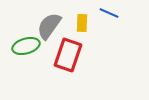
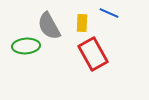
gray semicircle: rotated 64 degrees counterclockwise
green ellipse: rotated 12 degrees clockwise
red rectangle: moved 25 px right, 1 px up; rotated 48 degrees counterclockwise
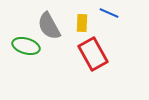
green ellipse: rotated 20 degrees clockwise
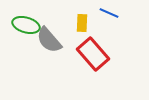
gray semicircle: moved 14 px down; rotated 12 degrees counterclockwise
green ellipse: moved 21 px up
red rectangle: rotated 12 degrees counterclockwise
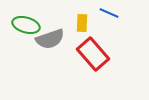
gray semicircle: moved 1 px right, 1 px up; rotated 68 degrees counterclockwise
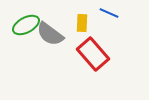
green ellipse: rotated 44 degrees counterclockwise
gray semicircle: moved 5 px up; rotated 56 degrees clockwise
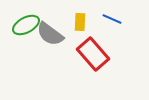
blue line: moved 3 px right, 6 px down
yellow rectangle: moved 2 px left, 1 px up
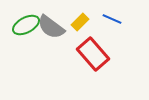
yellow rectangle: rotated 42 degrees clockwise
gray semicircle: moved 1 px right, 7 px up
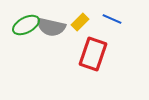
gray semicircle: rotated 24 degrees counterclockwise
red rectangle: rotated 60 degrees clockwise
